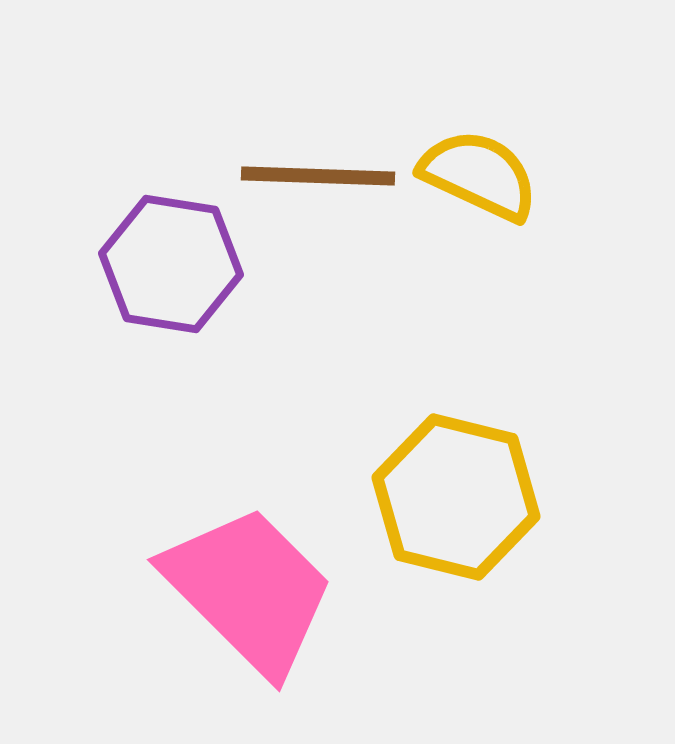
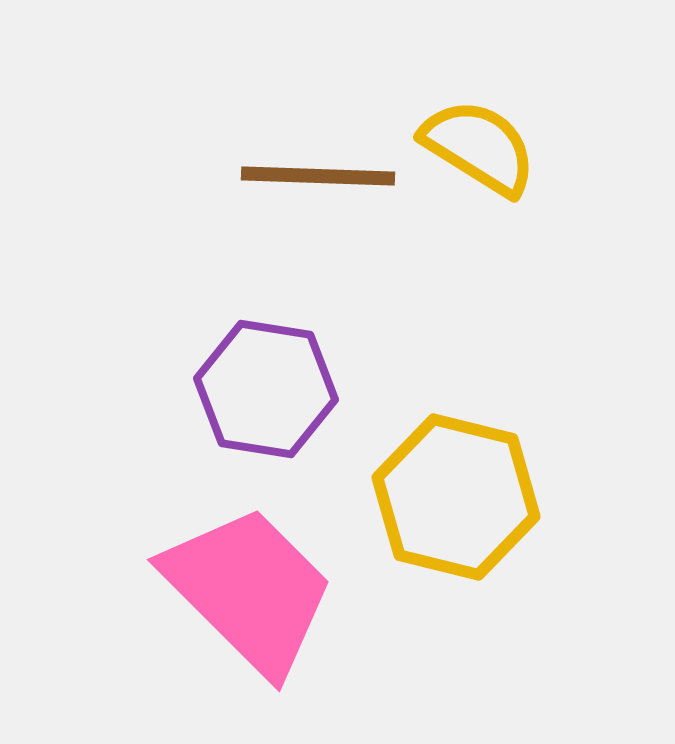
yellow semicircle: moved 28 px up; rotated 7 degrees clockwise
purple hexagon: moved 95 px right, 125 px down
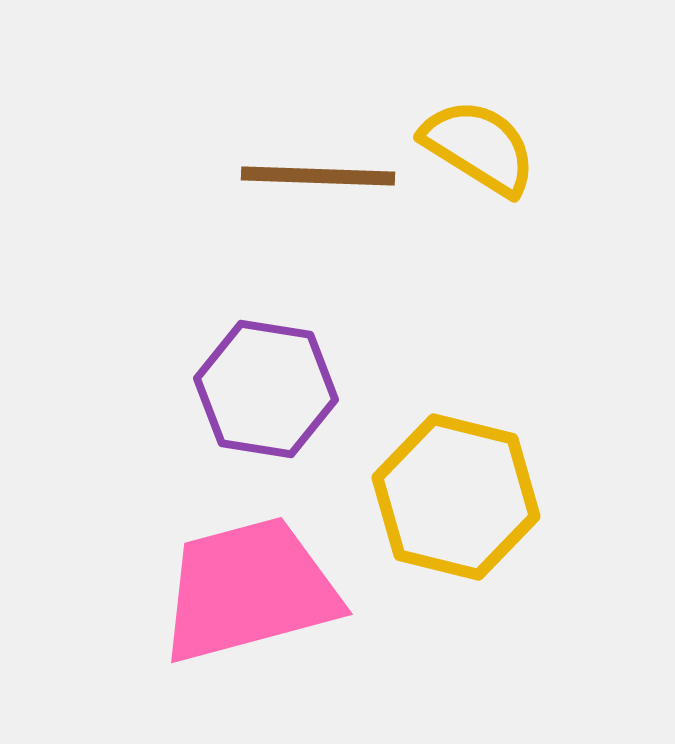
pink trapezoid: rotated 60 degrees counterclockwise
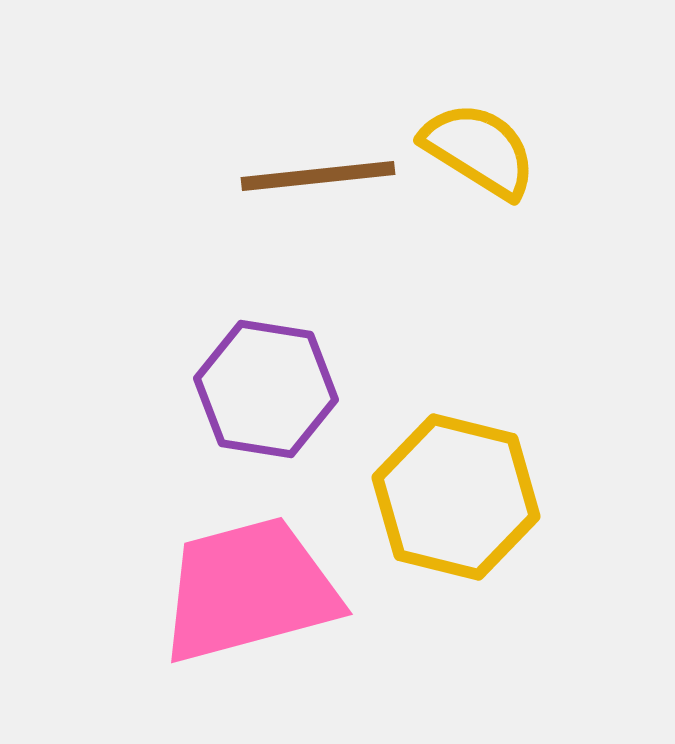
yellow semicircle: moved 3 px down
brown line: rotated 8 degrees counterclockwise
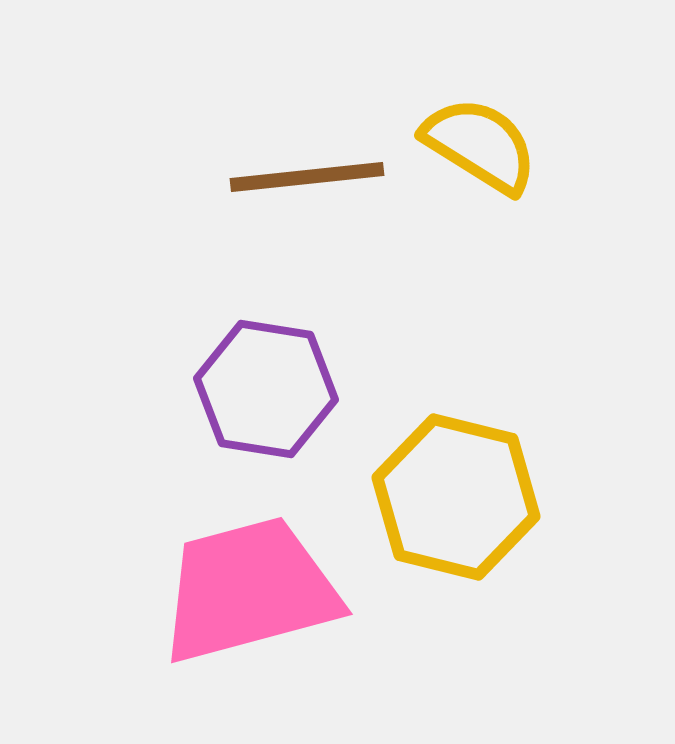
yellow semicircle: moved 1 px right, 5 px up
brown line: moved 11 px left, 1 px down
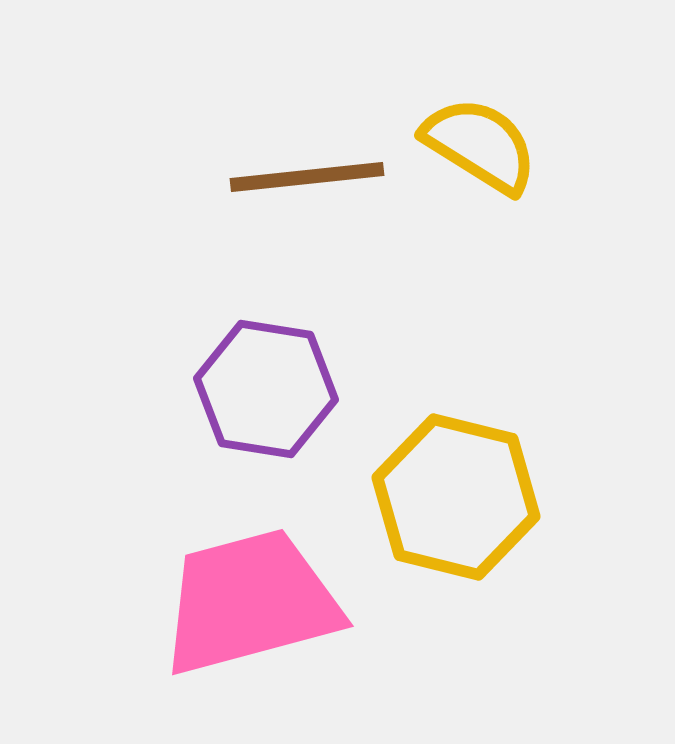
pink trapezoid: moved 1 px right, 12 px down
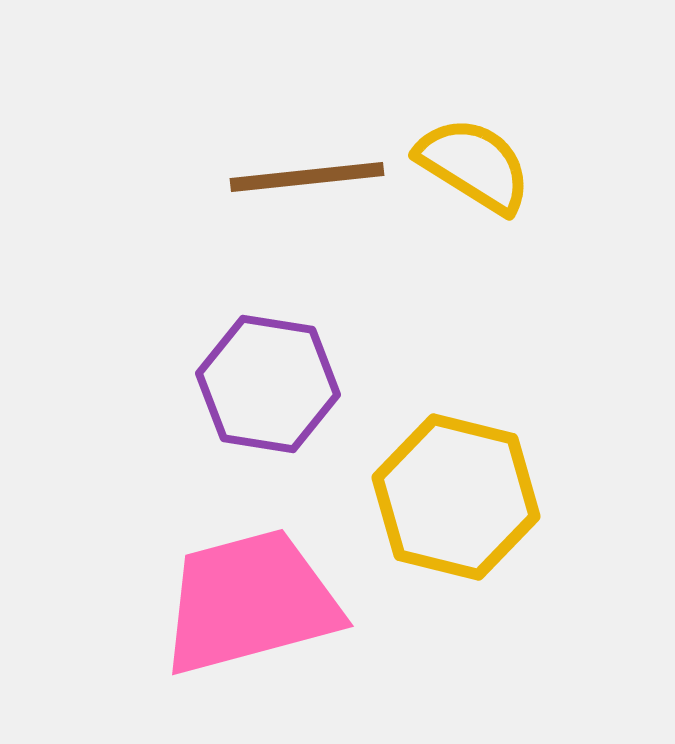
yellow semicircle: moved 6 px left, 20 px down
purple hexagon: moved 2 px right, 5 px up
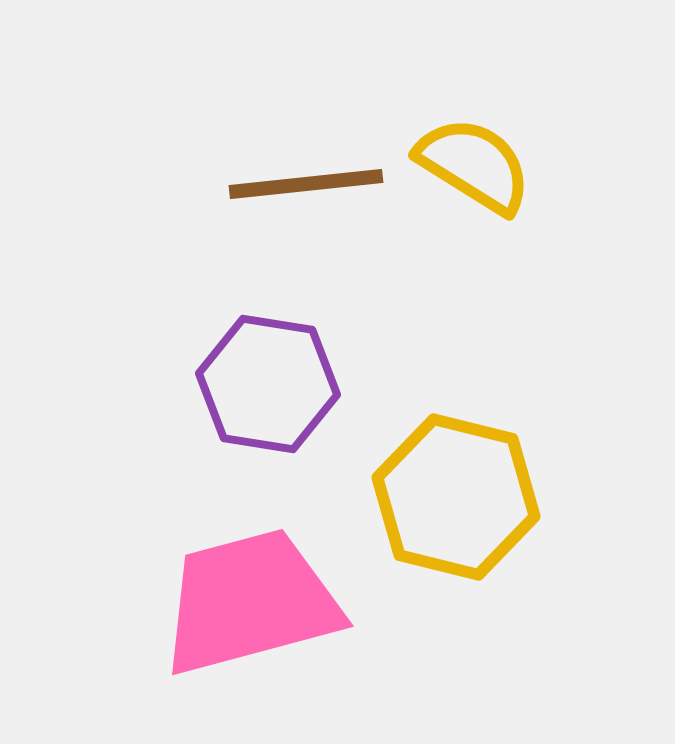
brown line: moved 1 px left, 7 px down
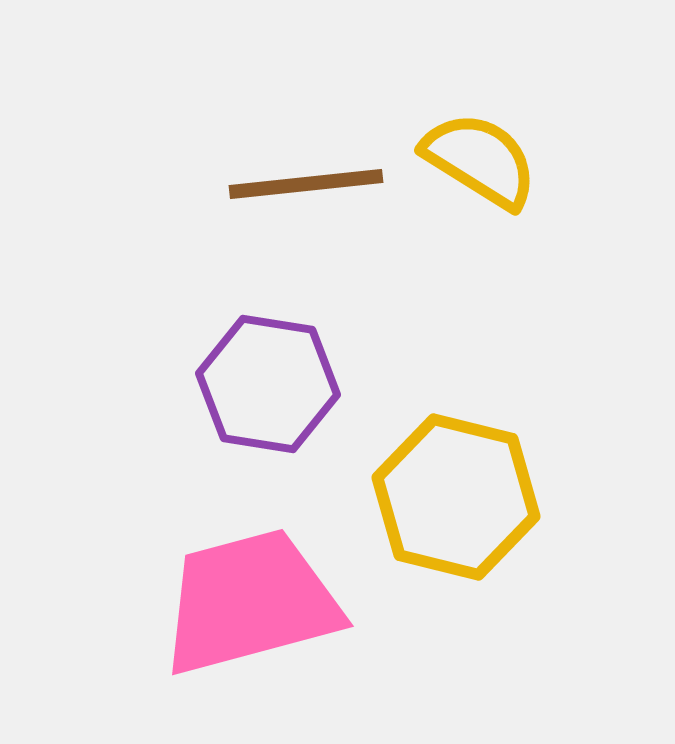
yellow semicircle: moved 6 px right, 5 px up
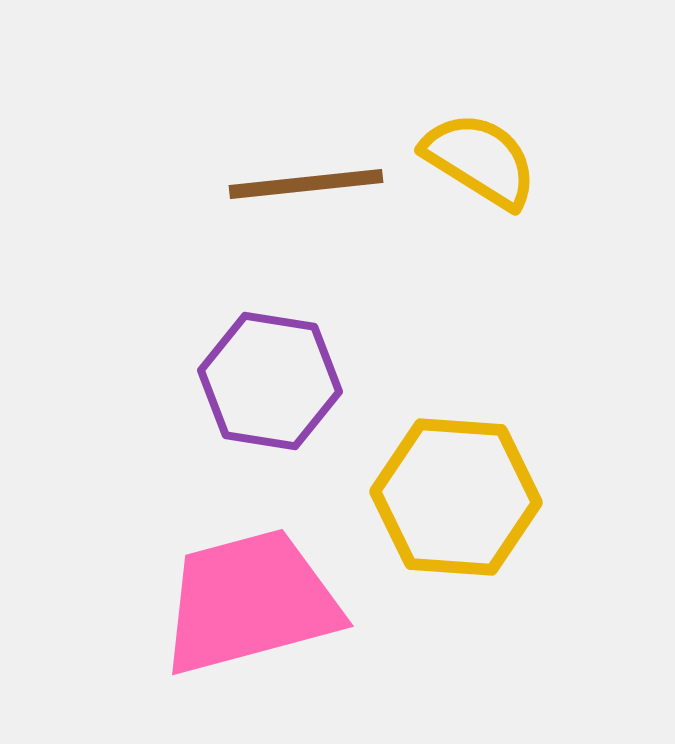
purple hexagon: moved 2 px right, 3 px up
yellow hexagon: rotated 10 degrees counterclockwise
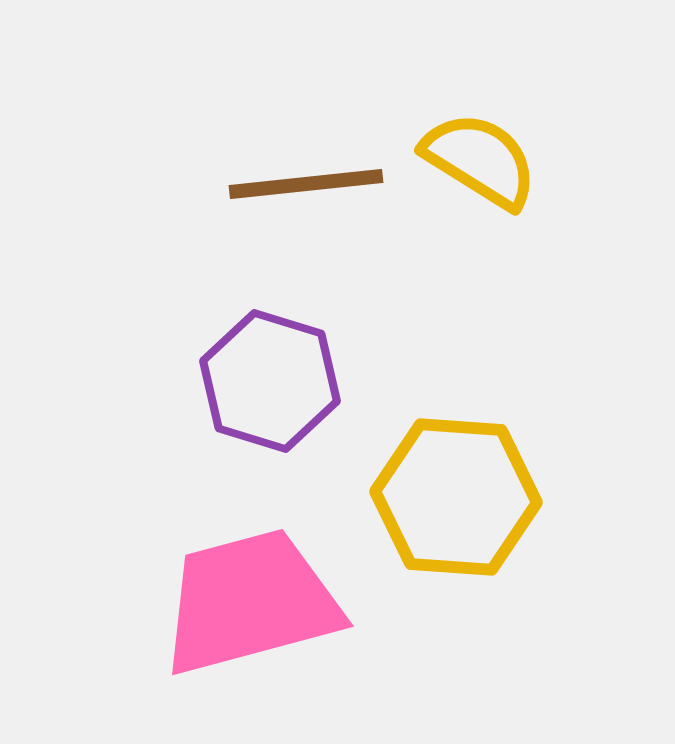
purple hexagon: rotated 8 degrees clockwise
